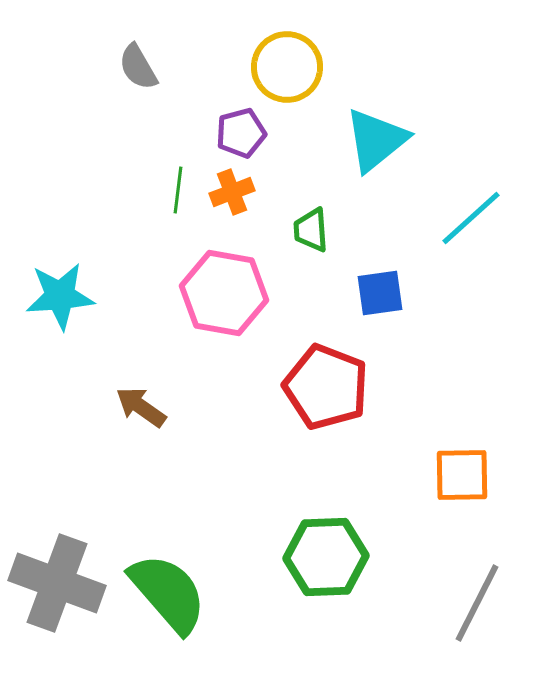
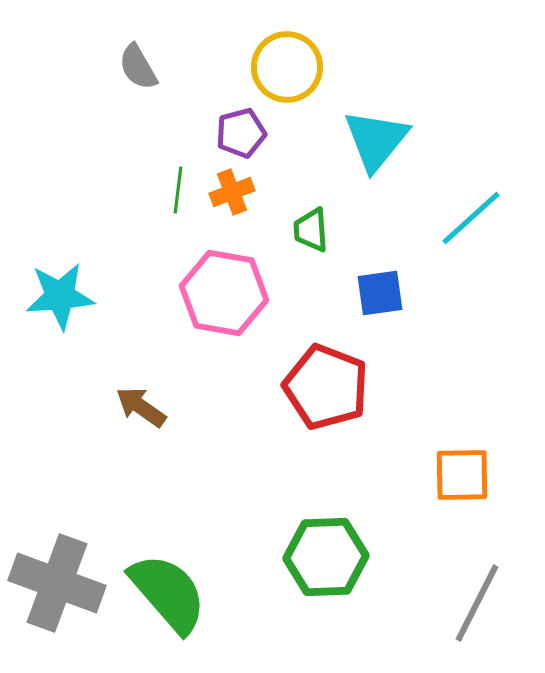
cyan triangle: rotated 12 degrees counterclockwise
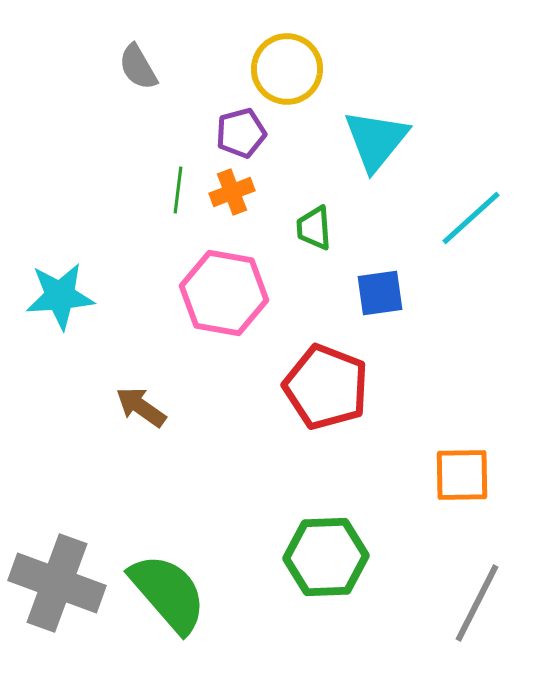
yellow circle: moved 2 px down
green trapezoid: moved 3 px right, 2 px up
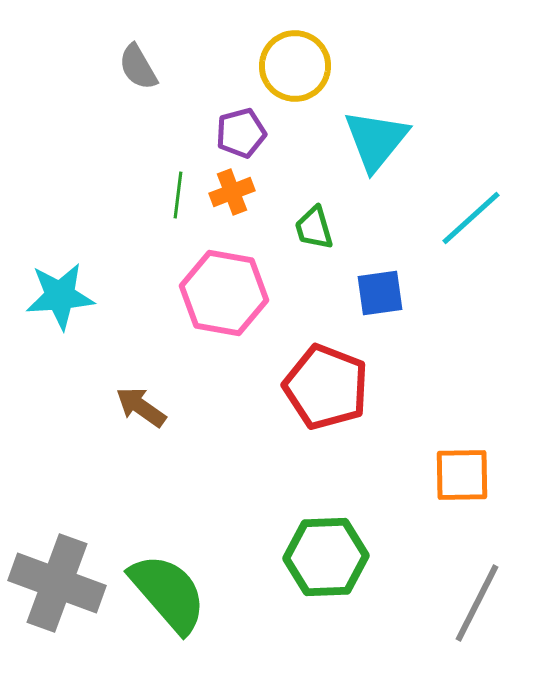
yellow circle: moved 8 px right, 3 px up
green line: moved 5 px down
green trapezoid: rotated 12 degrees counterclockwise
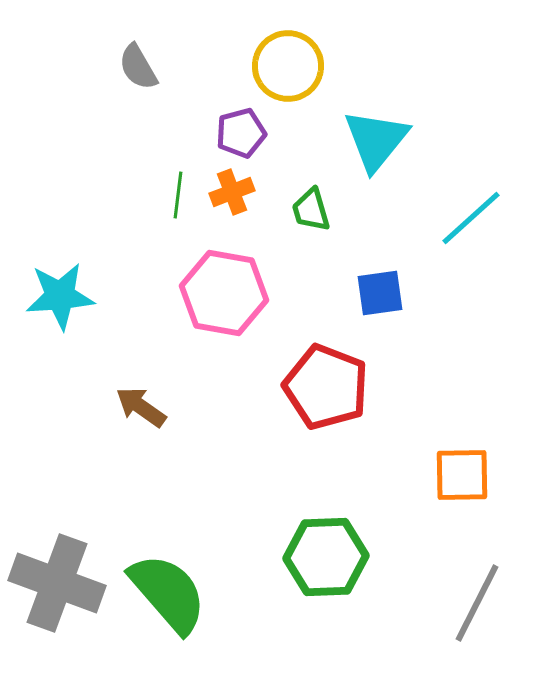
yellow circle: moved 7 px left
green trapezoid: moved 3 px left, 18 px up
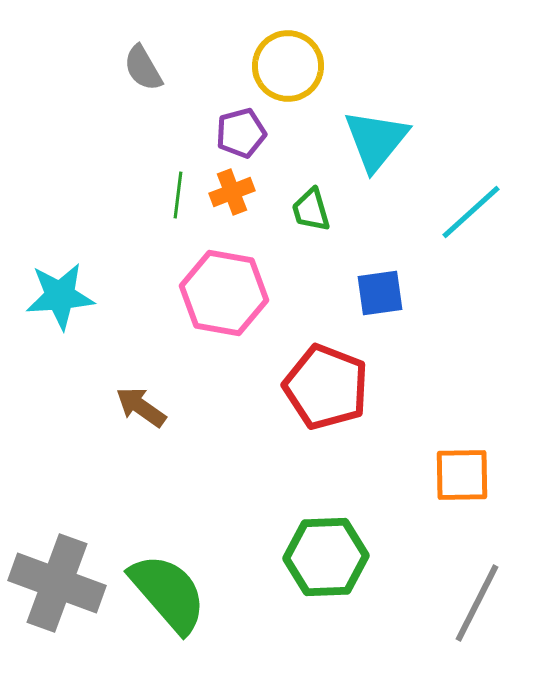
gray semicircle: moved 5 px right, 1 px down
cyan line: moved 6 px up
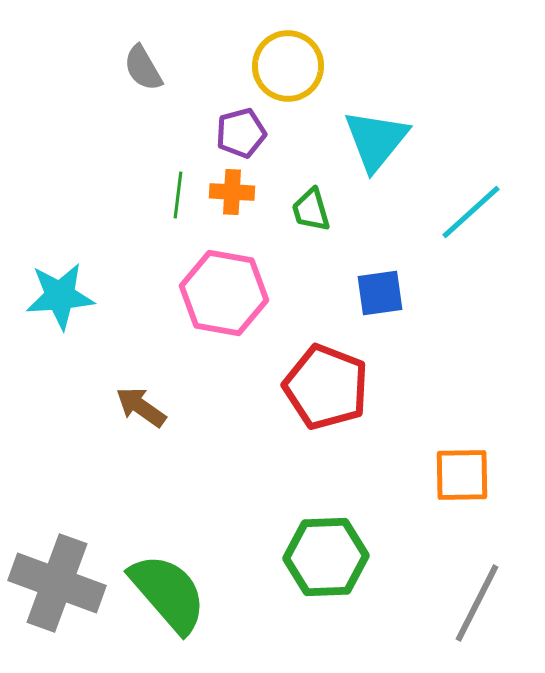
orange cross: rotated 24 degrees clockwise
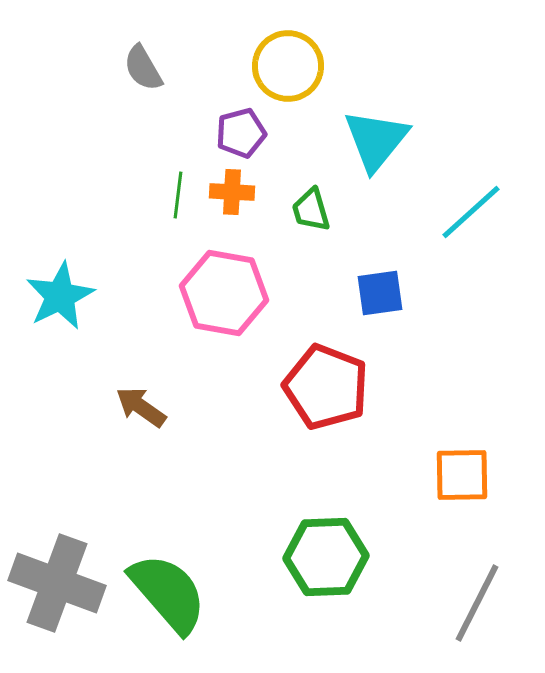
cyan star: rotated 22 degrees counterclockwise
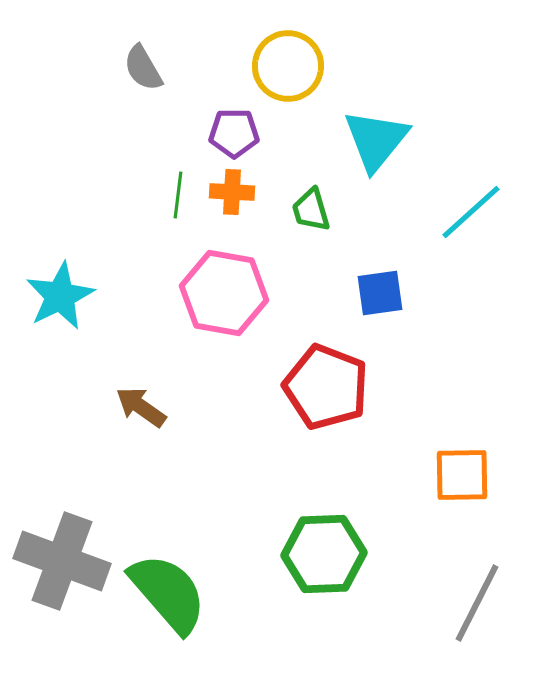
purple pentagon: moved 7 px left; rotated 15 degrees clockwise
green hexagon: moved 2 px left, 3 px up
gray cross: moved 5 px right, 22 px up
